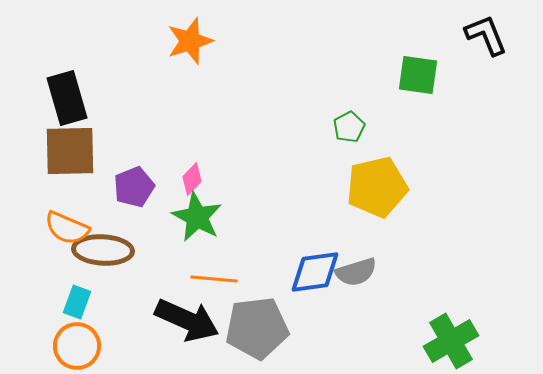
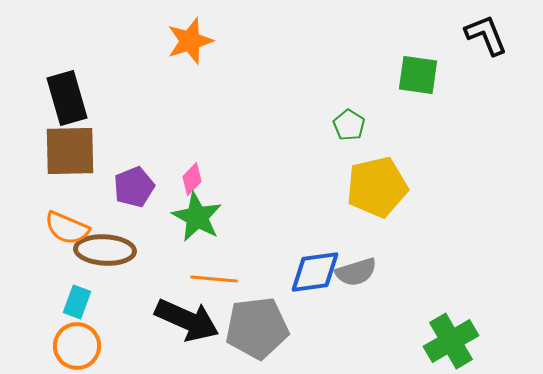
green pentagon: moved 2 px up; rotated 12 degrees counterclockwise
brown ellipse: moved 2 px right
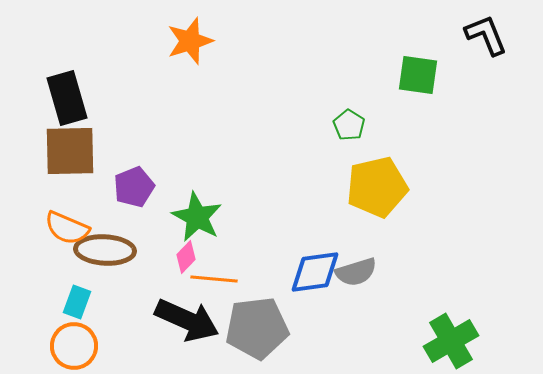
pink diamond: moved 6 px left, 78 px down
orange circle: moved 3 px left
